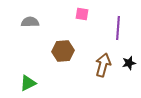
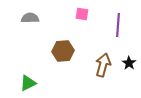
gray semicircle: moved 4 px up
purple line: moved 3 px up
black star: rotated 24 degrees counterclockwise
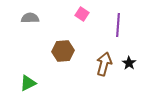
pink square: rotated 24 degrees clockwise
brown arrow: moved 1 px right, 1 px up
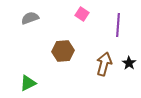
gray semicircle: rotated 18 degrees counterclockwise
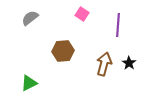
gray semicircle: rotated 18 degrees counterclockwise
green triangle: moved 1 px right
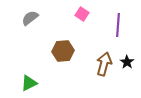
black star: moved 2 px left, 1 px up
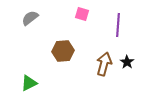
pink square: rotated 16 degrees counterclockwise
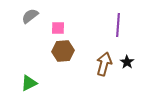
pink square: moved 24 px left, 14 px down; rotated 16 degrees counterclockwise
gray semicircle: moved 2 px up
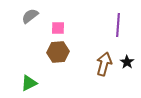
brown hexagon: moved 5 px left, 1 px down
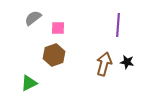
gray semicircle: moved 3 px right, 2 px down
brown hexagon: moved 4 px left, 3 px down; rotated 15 degrees counterclockwise
black star: rotated 24 degrees counterclockwise
